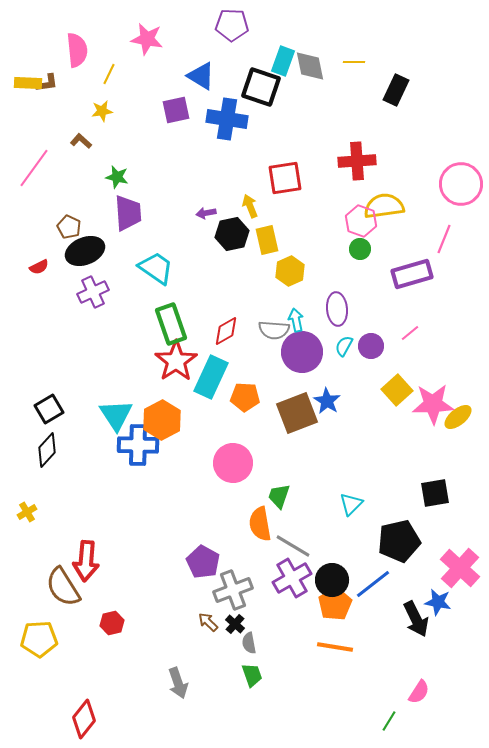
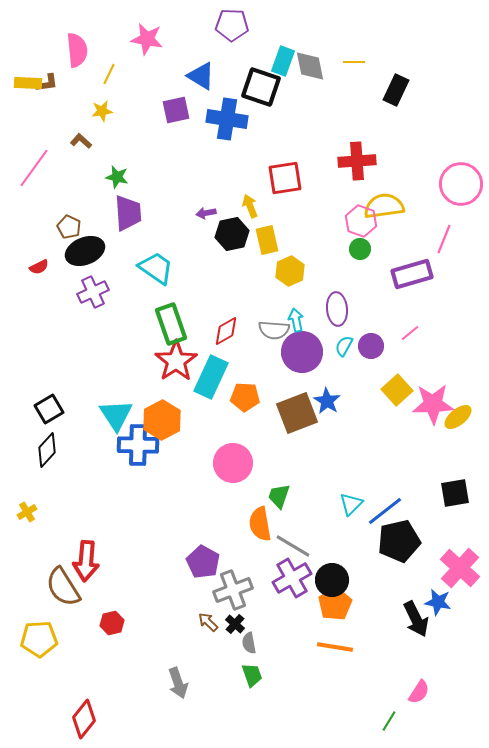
black square at (435, 493): moved 20 px right
blue line at (373, 584): moved 12 px right, 73 px up
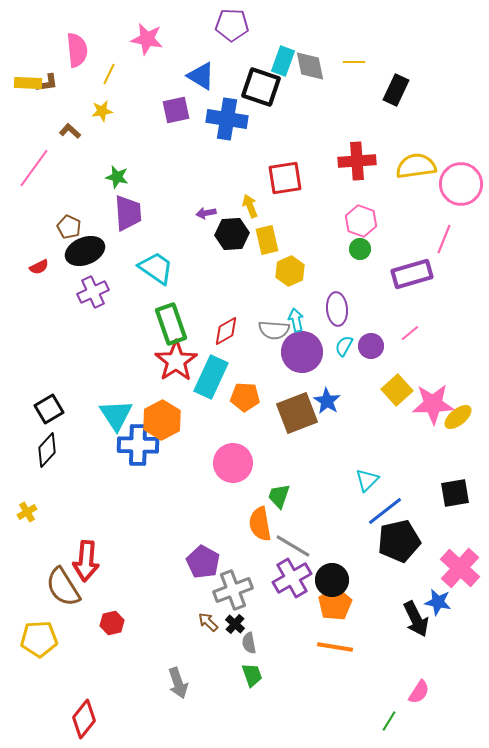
brown L-shape at (81, 141): moved 11 px left, 10 px up
yellow semicircle at (384, 206): moved 32 px right, 40 px up
black hexagon at (232, 234): rotated 8 degrees clockwise
cyan triangle at (351, 504): moved 16 px right, 24 px up
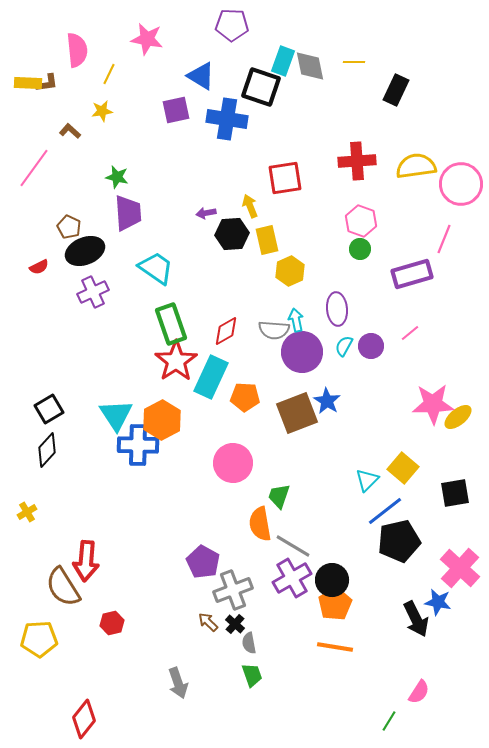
yellow square at (397, 390): moved 6 px right, 78 px down; rotated 8 degrees counterclockwise
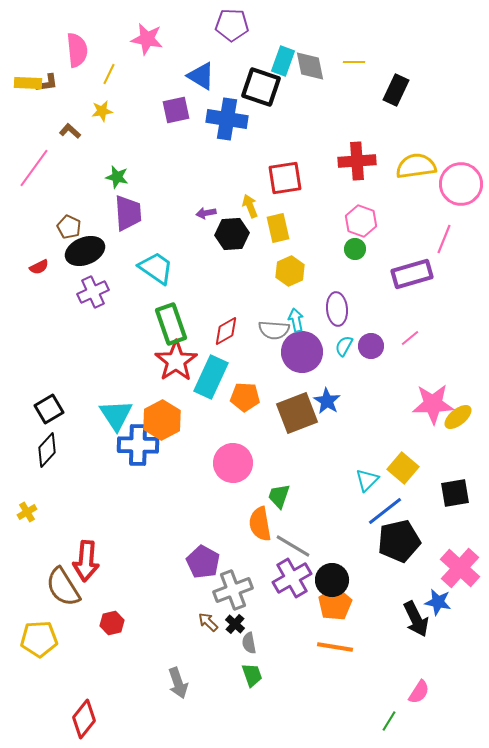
yellow rectangle at (267, 240): moved 11 px right, 12 px up
green circle at (360, 249): moved 5 px left
pink line at (410, 333): moved 5 px down
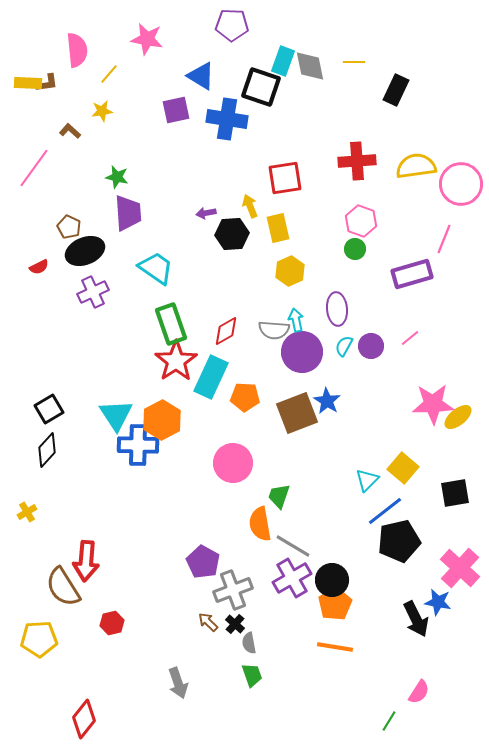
yellow line at (109, 74): rotated 15 degrees clockwise
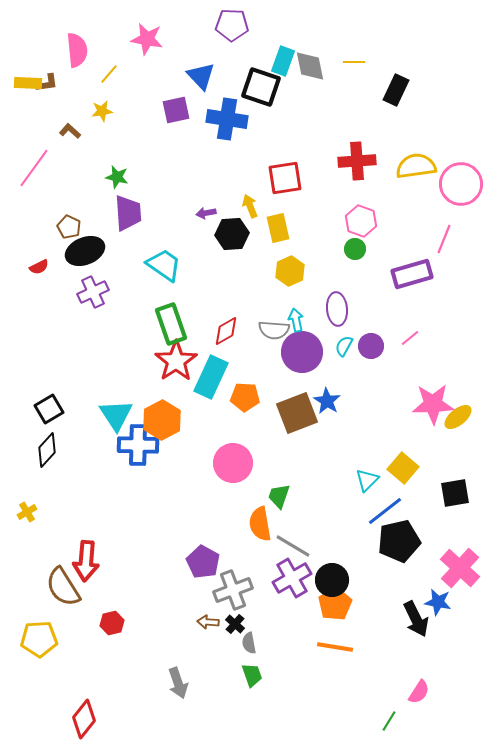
blue triangle at (201, 76): rotated 16 degrees clockwise
cyan trapezoid at (156, 268): moved 8 px right, 3 px up
brown arrow at (208, 622): rotated 40 degrees counterclockwise
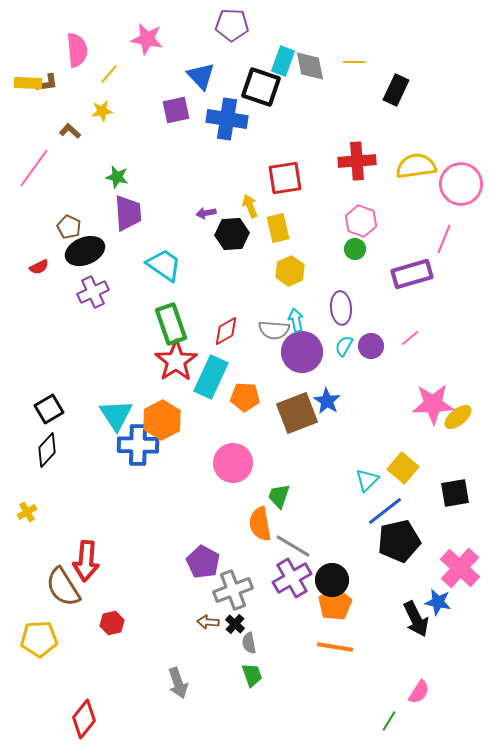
purple ellipse at (337, 309): moved 4 px right, 1 px up
